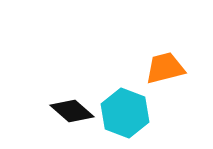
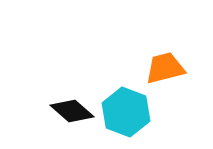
cyan hexagon: moved 1 px right, 1 px up
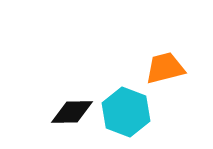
black diamond: moved 1 px down; rotated 42 degrees counterclockwise
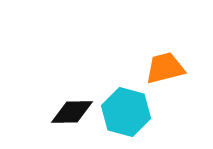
cyan hexagon: rotated 6 degrees counterclockwise
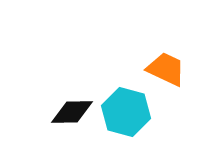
orange trapezoid: moved 1 px right, 1 px down; rotated 39 degrees clockwise
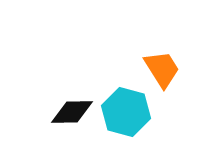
orange trapezoid: moved 4 px left; rotated 33 degrees clockwise
